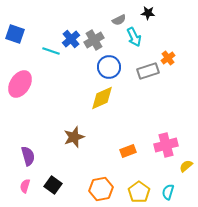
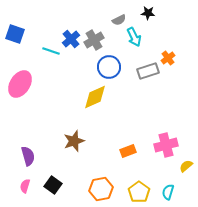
yellow diamond: moved 7 px left, 1 px up
brown star: moved 4 px down
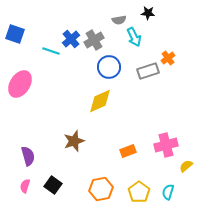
gray semicircle: rotated 16 degrees clockwise
yellow diamond: moved 5 px right, 4 px down
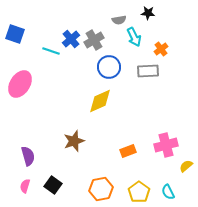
orange cross: moved 7 px left, 9 px up
gray rectangle: rotated 15 degrees clockwise
cyan semicircle: rotated 42 degrees counterclockwise
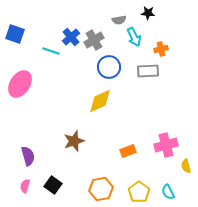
blue cross: moved 2 px up
orange cross: rotated 24 degrees clockwise
yellow semicircle: rotated 64 degrees counterclockwise
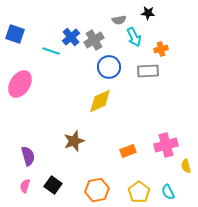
orange hexagon: moved 4 px left, 1 px down
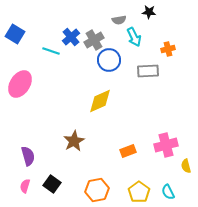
black star: moved 1 px right, 1 px up
blue square: rotated 12 degrees clockwise
orange cross: moved 7 px right
blue circle: moved 7 px up
brown star: rotated 10 degrees counterclockwise
black square: moved 1 px left, 1 px up
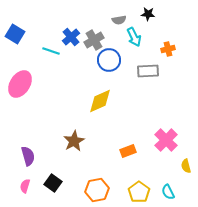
black star: moved 1 px left, 2 px down
pink cross: moved 5 px up; rotated 30 degrees counterclockwise
black square: moved 1 px right, 1 px up
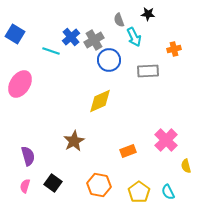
gray semicircle: rotated 80 degrees clockwise
orange cross: moved 6 px right
orange hexagon: moved 2 px right, 5 px up; rotated 20 degrees clockwise
